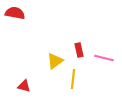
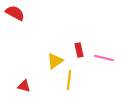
red semicircle: rotated 18 degrees clockwise
yellow line: moved 4 px left, 1 px down
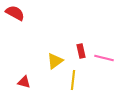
red rectangle: moved 2 px right, 1 px down
yellow line: moved 4 px right
red triangle: moved 4 px up
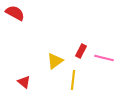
red rectangle: rotated 40 degrees clockwise
red triangle: rotated 24 degrees clockwise
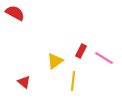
pink line: rotated 18 degrees clockwise
yellow line: moved 1 px down
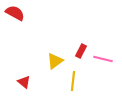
pink line: moved 1 px left, 1 px down; rotated 18 degrees counterclockwise
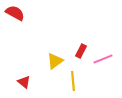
pink line: rotated 36 degrees counterclockwise
yellow line: rotated 12 degrees counterclockwise
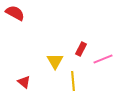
red rectangle: moved 2 px up
yellow triangle: rotated 24 degrees counterclockwise
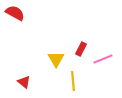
yellow triangle: moved 1 px right, 2 px up
